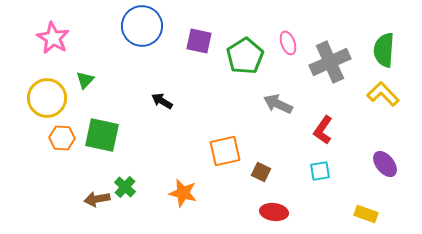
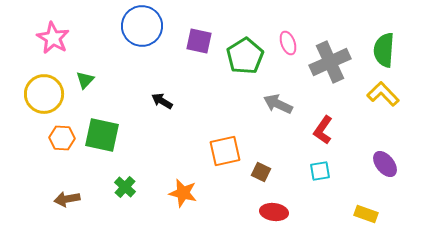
yellow circle: moved 3 px left, 4 px up
brown arrow: moved 30 px left
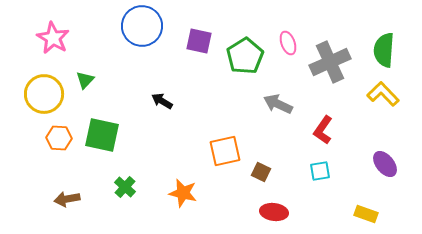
orange hexagon: moved 3 px left
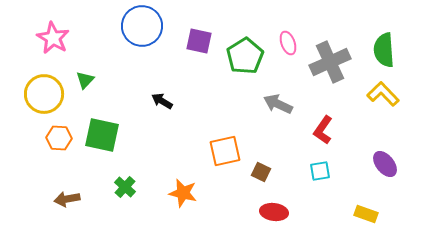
green semicircle: rotated 8 degrees counterclockwise
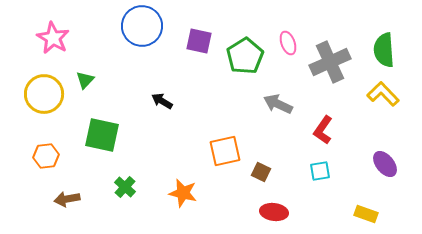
orange hexagon: moved 13 px left, 18 px down; rotated 10 degrees counterclockwise
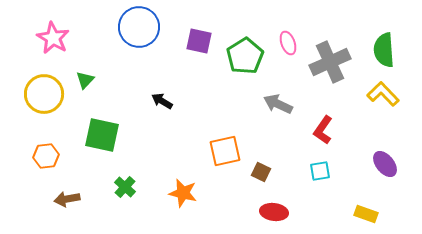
blue circle: moved 3 px left, 1 px down
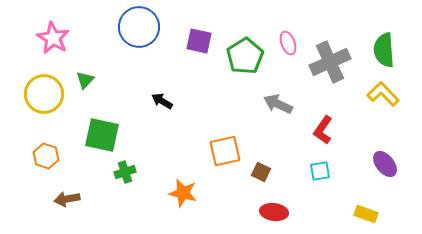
orange hexagon: rotated 25 degrees clockwise
green cross: moved 15 px up; rotated 30 degrees clockwise
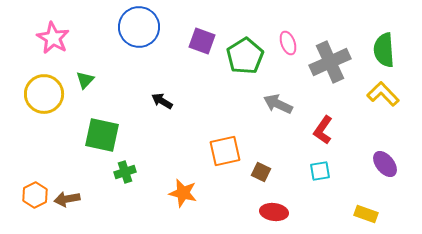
purple square: moved 3 px right; rotated 8 degrees clockwise
orange hexagon: moved 11 px left, 39 px down; rotated 15 degrees clockwise
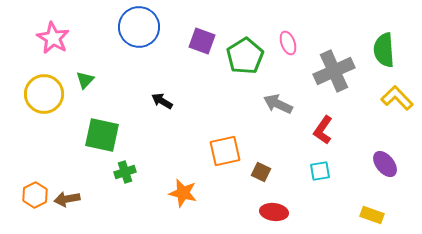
gray cross: moved 4 px right, 9 px down
yellow L-shape: moved 14 px right, 4 px down
yellow rectangle: moved 6 px right, 1 px down
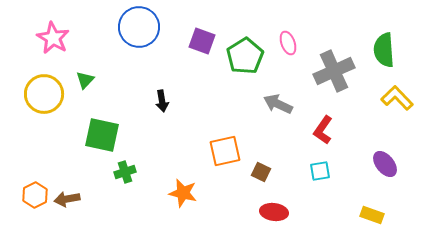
black arrow: rotated 130 degrees counterclockwise
